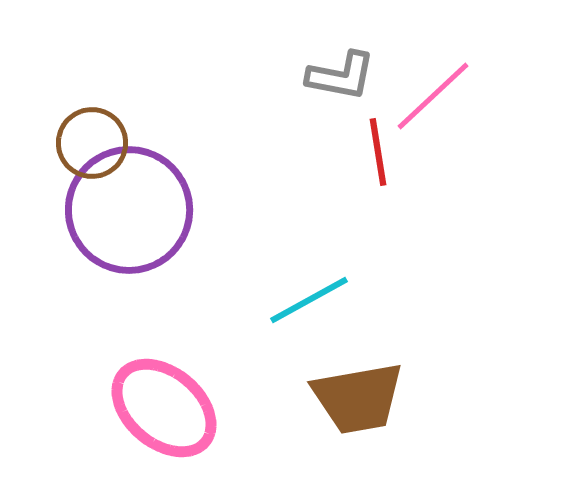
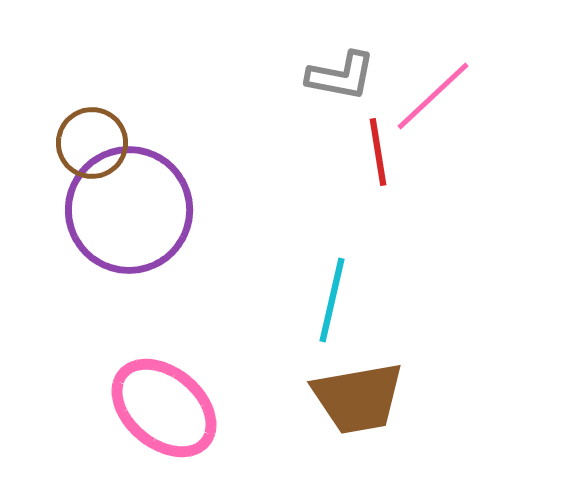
cyan line: moved 23 px right; rotated 48 degrees counterclockwise
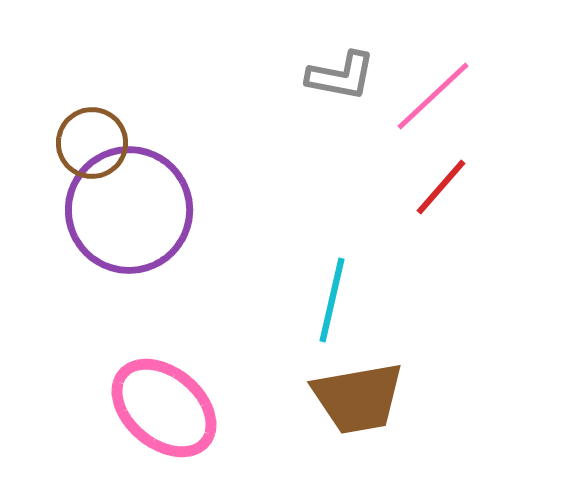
red line: moved 63 px right, 35 px down; rotated 50 degrees clockwise
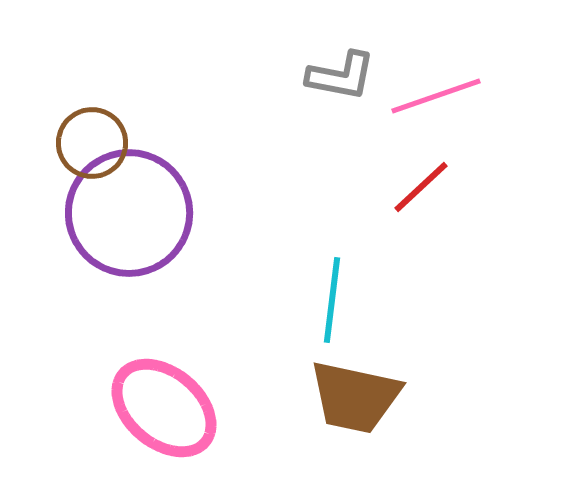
pink line: moved 3 px right; rotated 24 degrees clockwise
red line: moved 20 px left; rotated 6 degrees clockwise
purple circle: moved 3 px down
cyan line: rotated 6 degrees counterclockwise
brown trapezoid: moved 3 px left, 1 px up; rotated 22 degrees clockwise
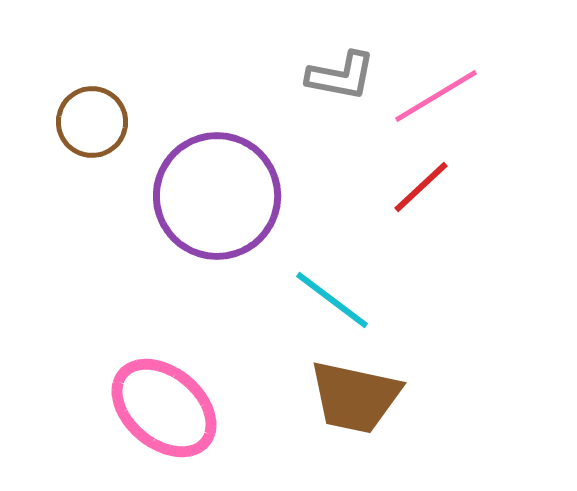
pink line: rotated 12 degrees counterclockwise
brown circle: moved 21 px up
purple circle: moved 88 px right, 17 px up
cyan line: rotated 60 degrees counterclockwise
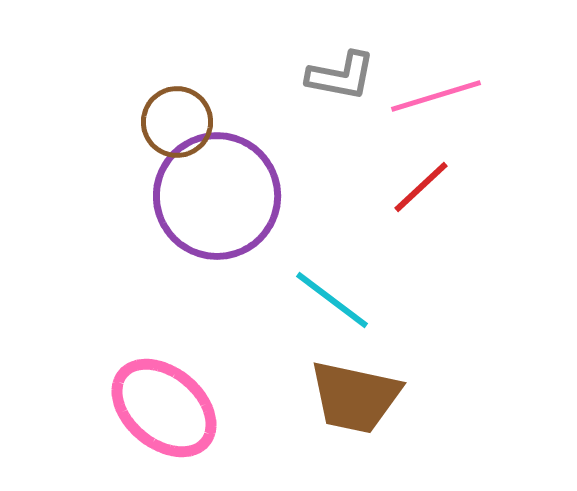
pink line: rotated 14 degrees clockwise
brown circle: moved 85 px right
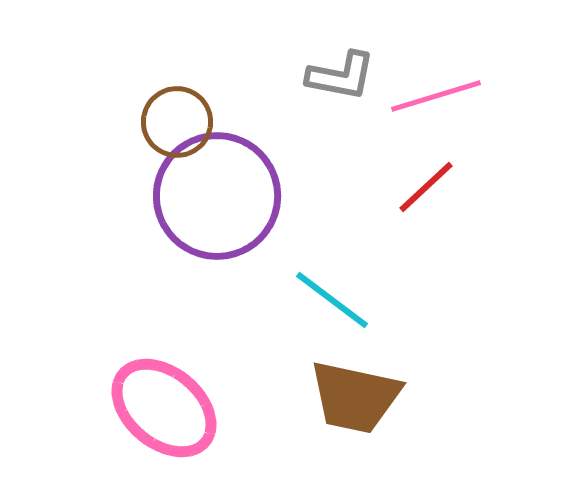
red line: moved 5 px right
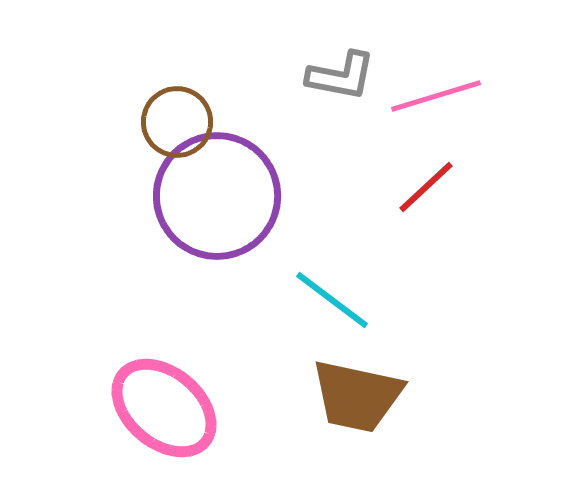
brown trapezoid: moved 2 px right, 1 px up
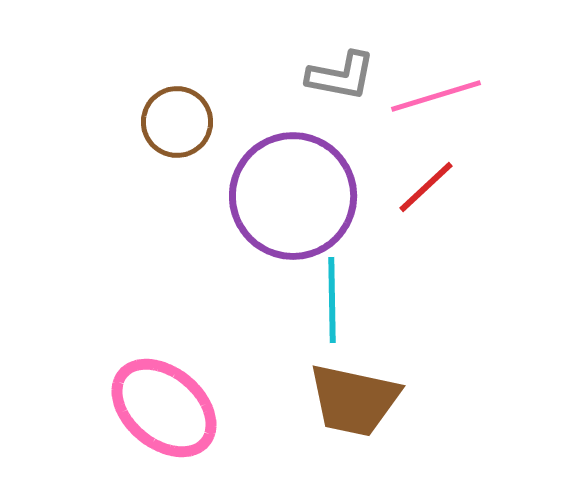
purple circle: moved 76 px right
cyan line: rotated 52 degrees clockwise
brown trapezoid: moved 3 px left, 4 px down
